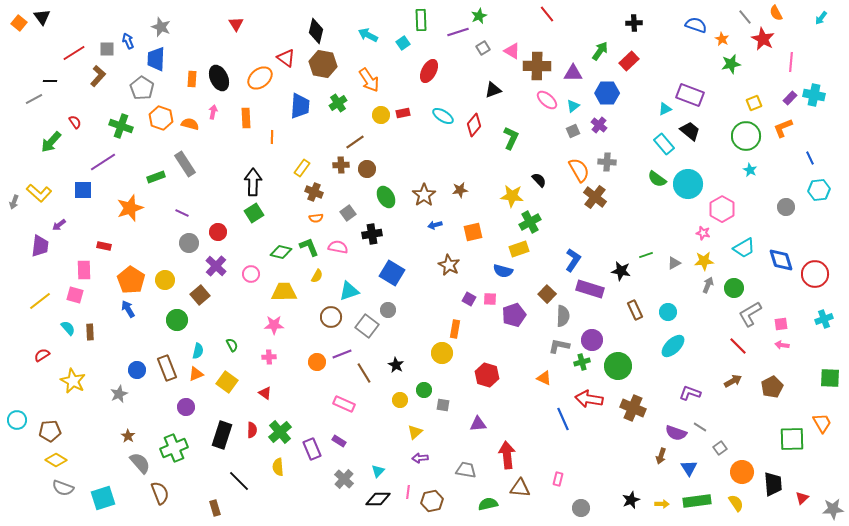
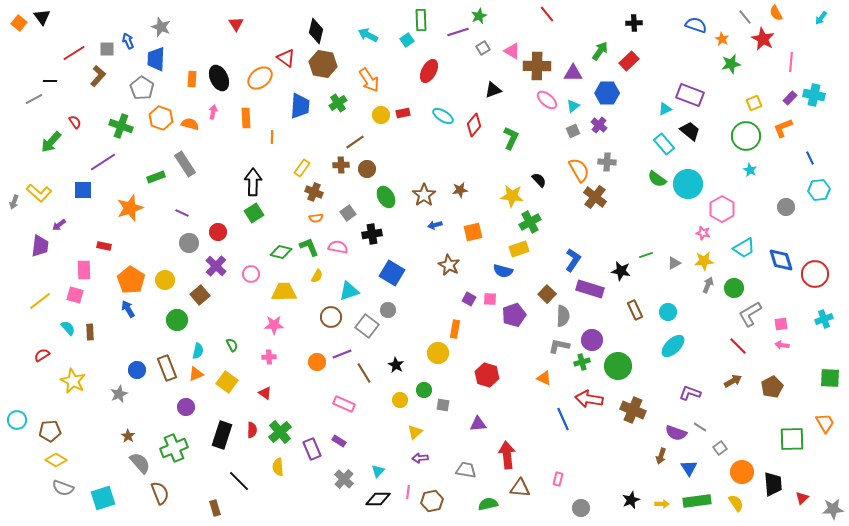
cyan square at (403, 43): moved 4 px right, 3 px up
yellow circle at (442, 353): moved 4 px left
brown cross at (633, 408): moved 2 px down
orange trapezoid at (822, 423): moved 3 px right
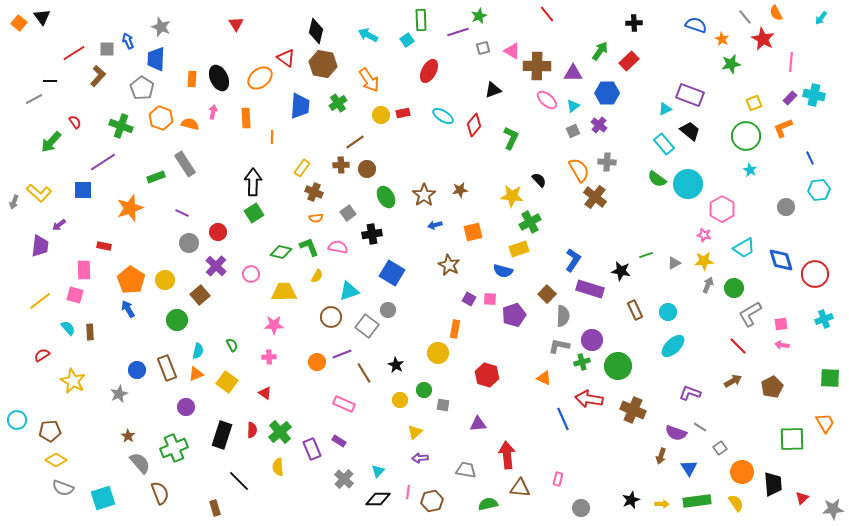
gray square at (483, 48): rotated 16 degrees clockwise
pink star at (703, 233): moved 1 px right, 2 px down
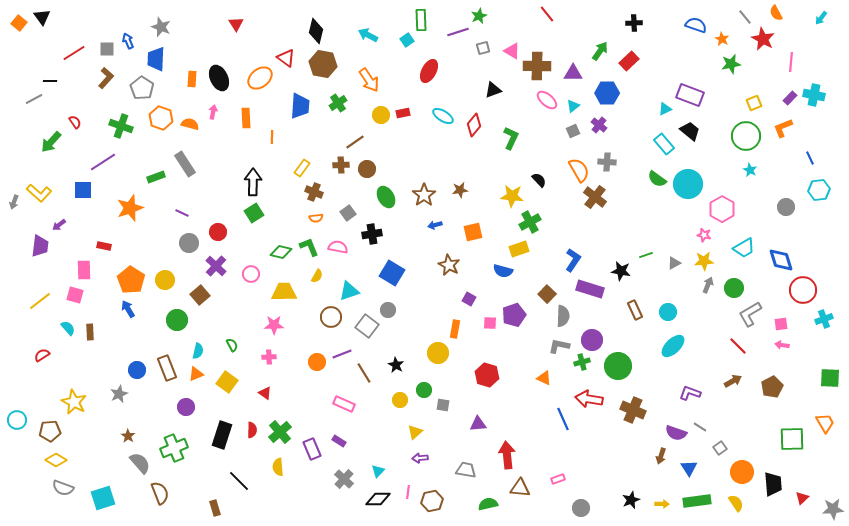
brown L-shape at (98, 76): moved 8 px right, 2 px down
red circle at (815, 274): moved 12 px left, 16 px down
pink square at (490, 299): moved 24 px down
yellow star at (73, 381): moved 1 px right, 21 px down
pink rectangle at (558, 479): rotated 56 degrees clockwise
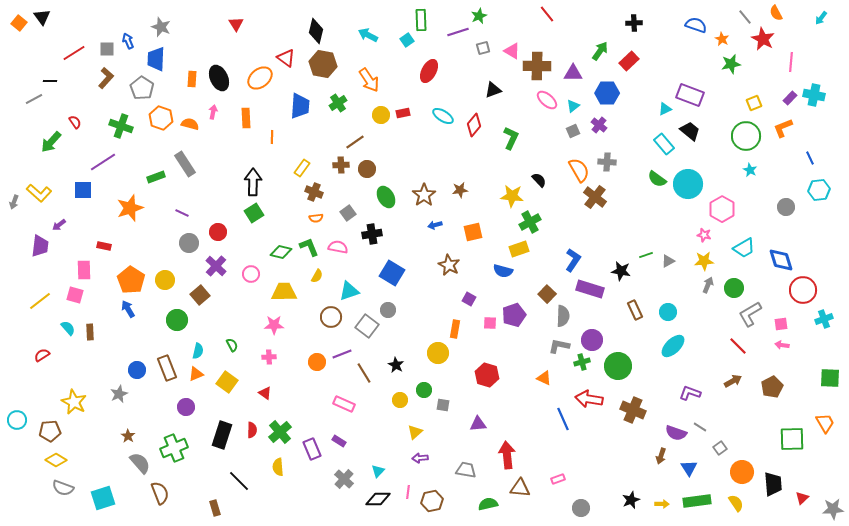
gray triangle at (674, 263): moved 6 px left, 2 px up
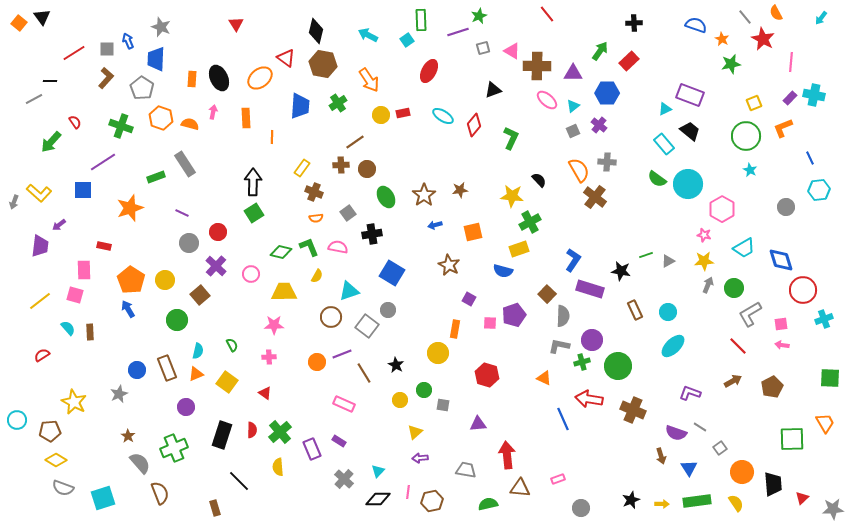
brown arrow at (661, 456): rotated 35 degrees counterclockwise
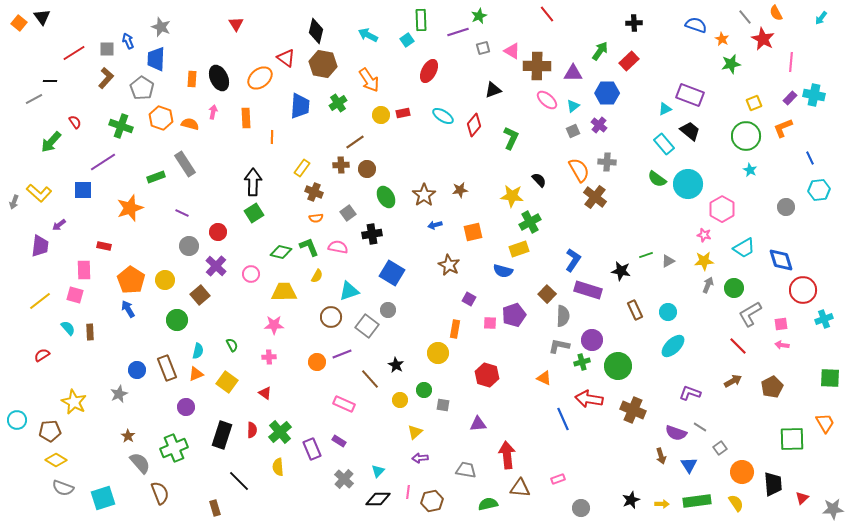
gray circle at (189, 243): moved 3 px down
purple rectangle at (590, 289): moved 2 px left, 1 px down
brown line at (364, 373): moved 6 px right, 6 px down; rotated 10 degrees counterclockwise
blue triangle at (689, 468): moved 3 px up
